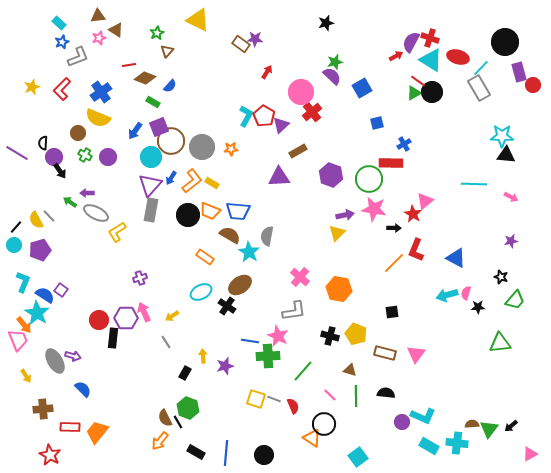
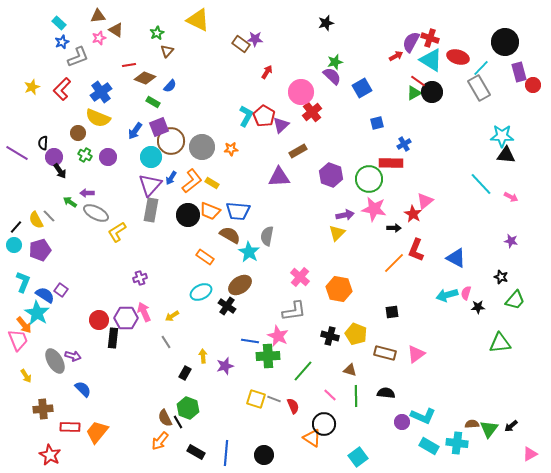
cyan line at (474, 184): moved 7 px right; rotated 45 degrees clockwise
purple star at (511, 241): rotated 24 degrees clockwise
pink triangle at (416, 354): rotated 18 degrees clockwise
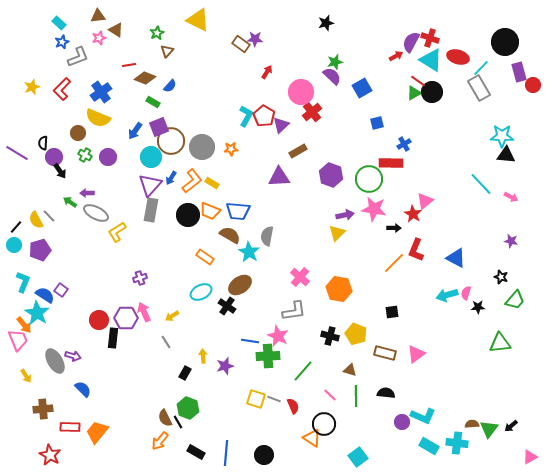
pink triangle at (530, 454): moved 3 px down
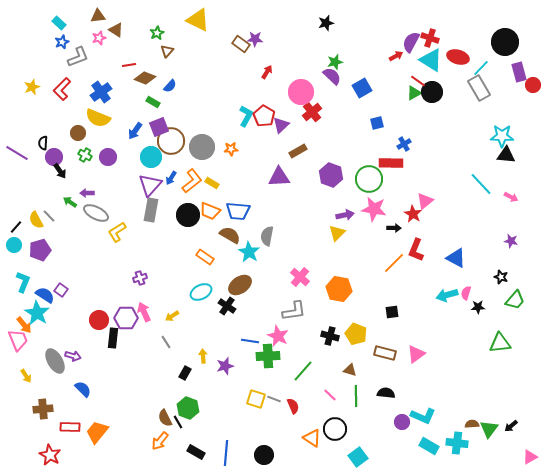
black circle at (324, 424): moved 11 px right, 5 px down
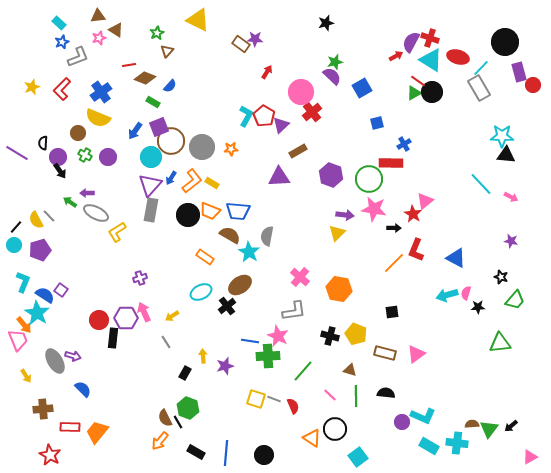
purple circle at (54, 157): moved 4 px right
purple arrow at (345, 215): rotated 18 degrees clockwise
black cross at (227, 306): rotated 18 degrees clockwise
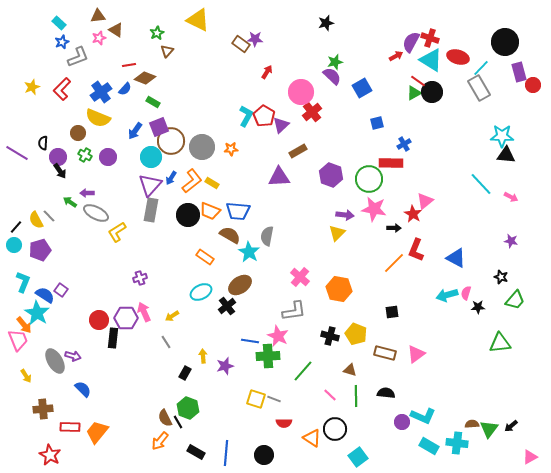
blue semicircle at (170, 86): moved 45 px left, 3 px down
red semicircle at (293, 406): moved 9 px left, 17 px down; rotated 112 degrees clockwise
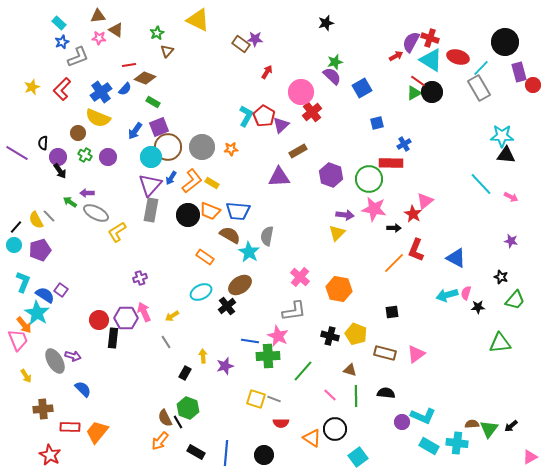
pink star at (99, 38): rotated 24 degrees clockwise
brown circle at (171, 141): moved 3 px left, 6 px down
red semicircle at (284, 423): moved 3 px left
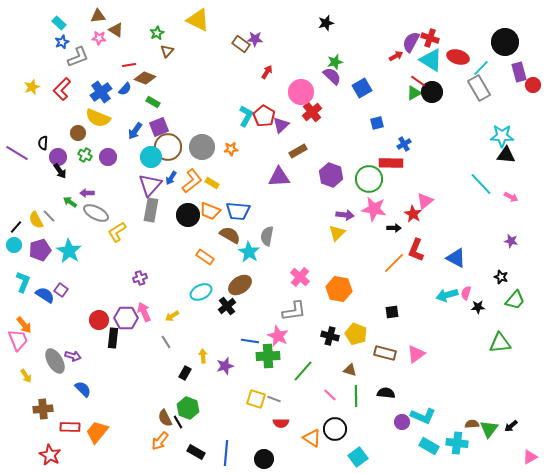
cyan star at (37, 313): moved 32 px right, 62 px up
black circle at (264, 455): moved 4 px down
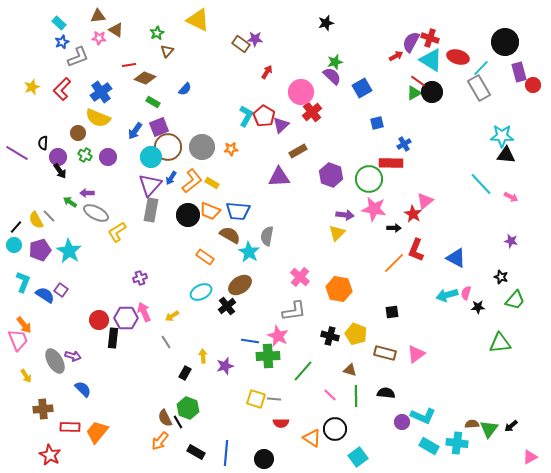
blue semicircle at (125, 89): moved 60 px right
gray line at (274, 399): rotated 16 degrees counterclockwise
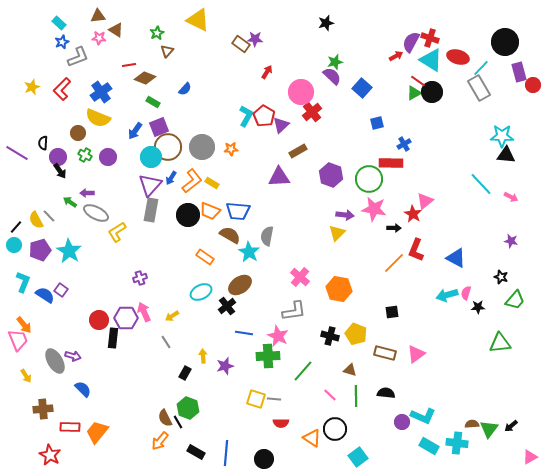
blue square at (362, 88): rotated 18 degrees counterclockwise
blue line at (250, 341): moved 6 px left, 8 px up
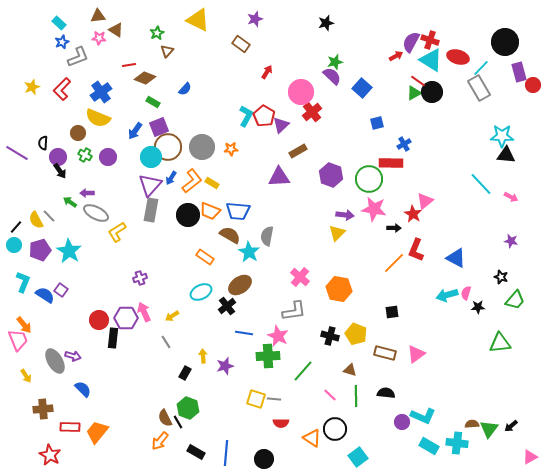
red cross at (430, 38): moved 2 px down
purple star at (255, 39): moved 20 px up; rotated 21 degrees counterclockwise
